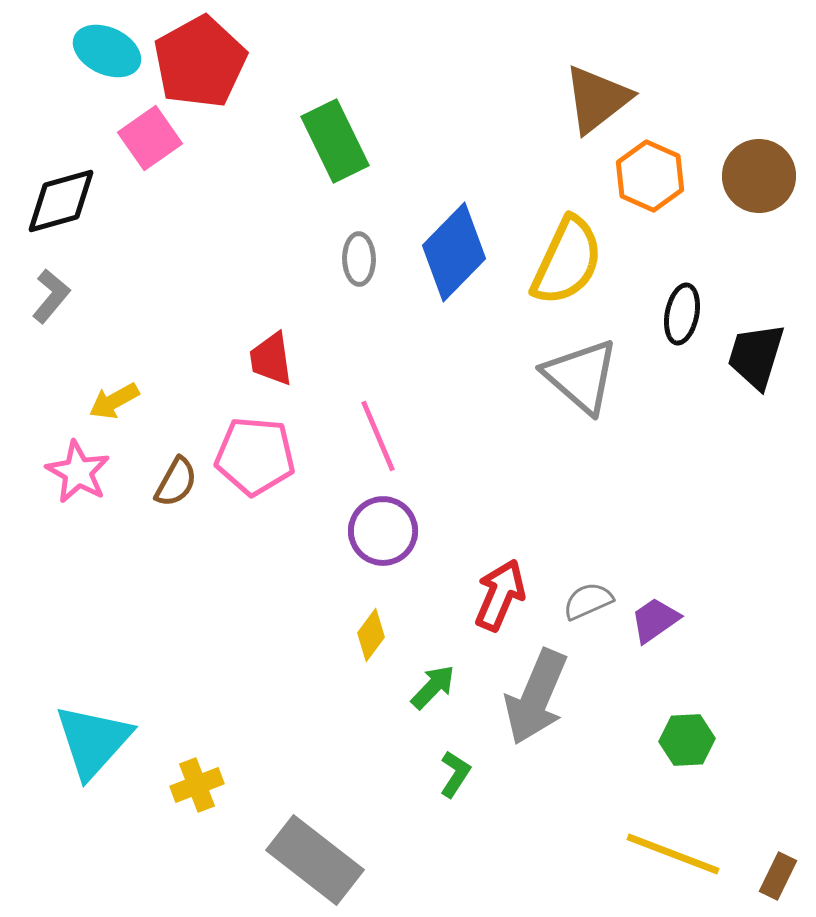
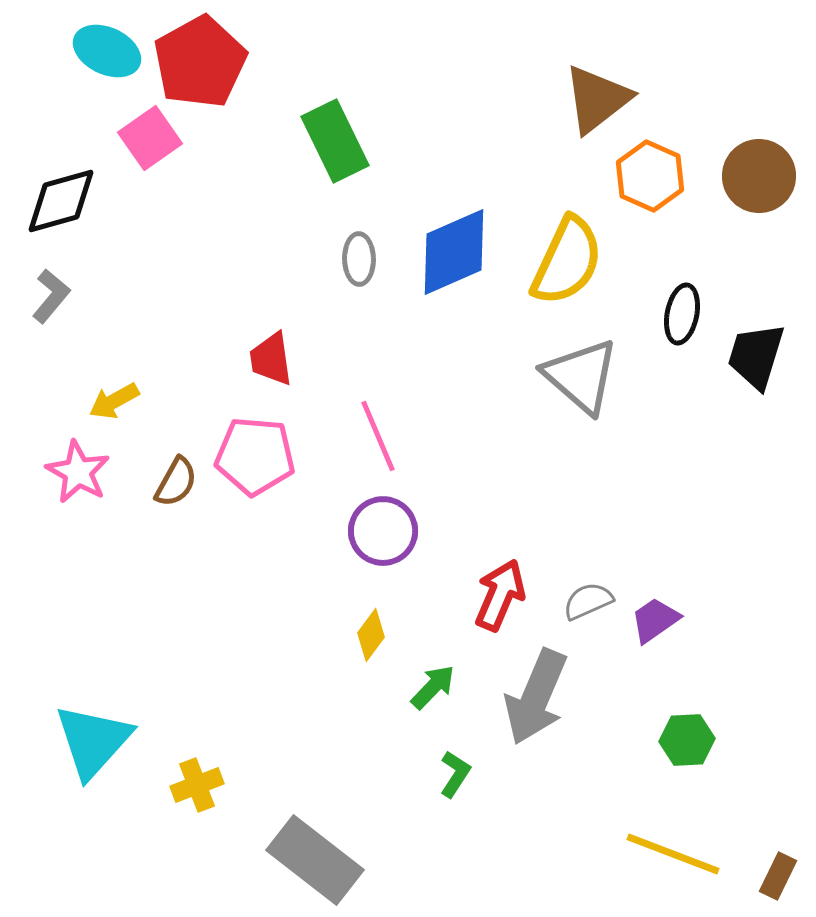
blue diamond: rotated 22 degrees clockwise
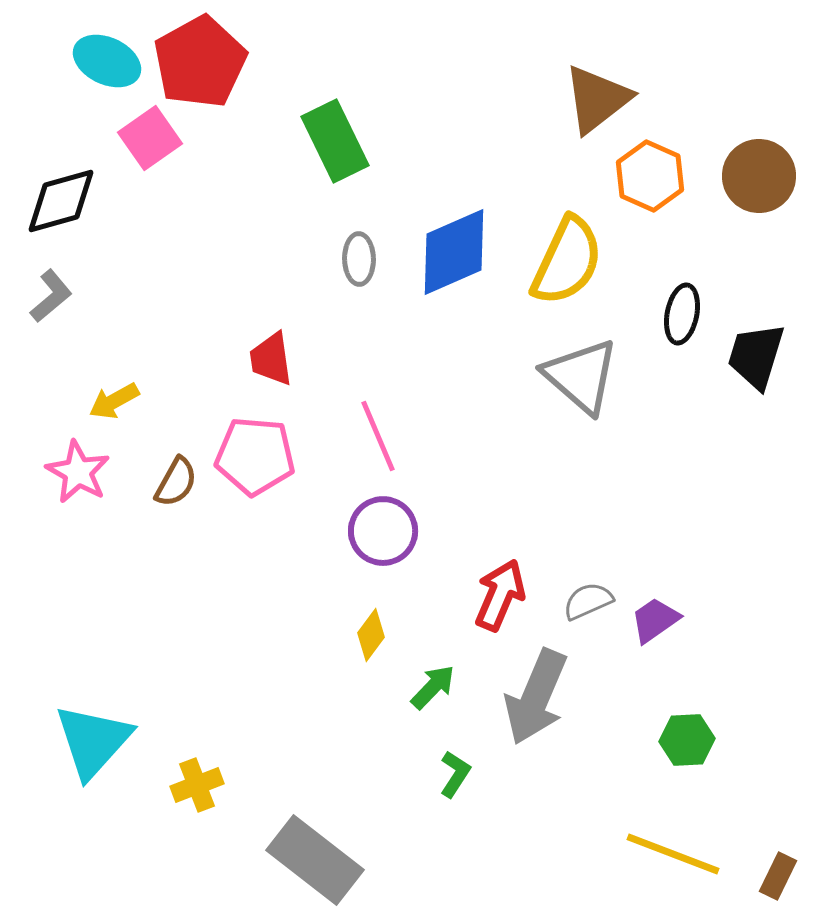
cyan ellipse: moved 10 px down
gray L-shape: rotated 10 degrees clockwise
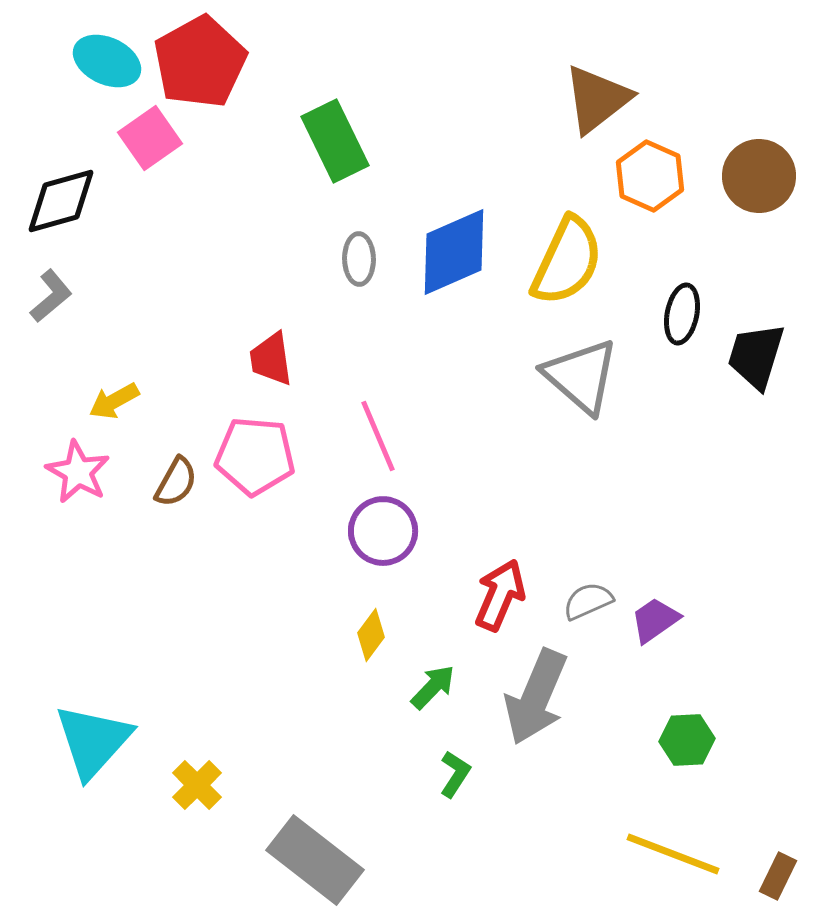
yellow cross: rotated 24 degrees counterclockwise
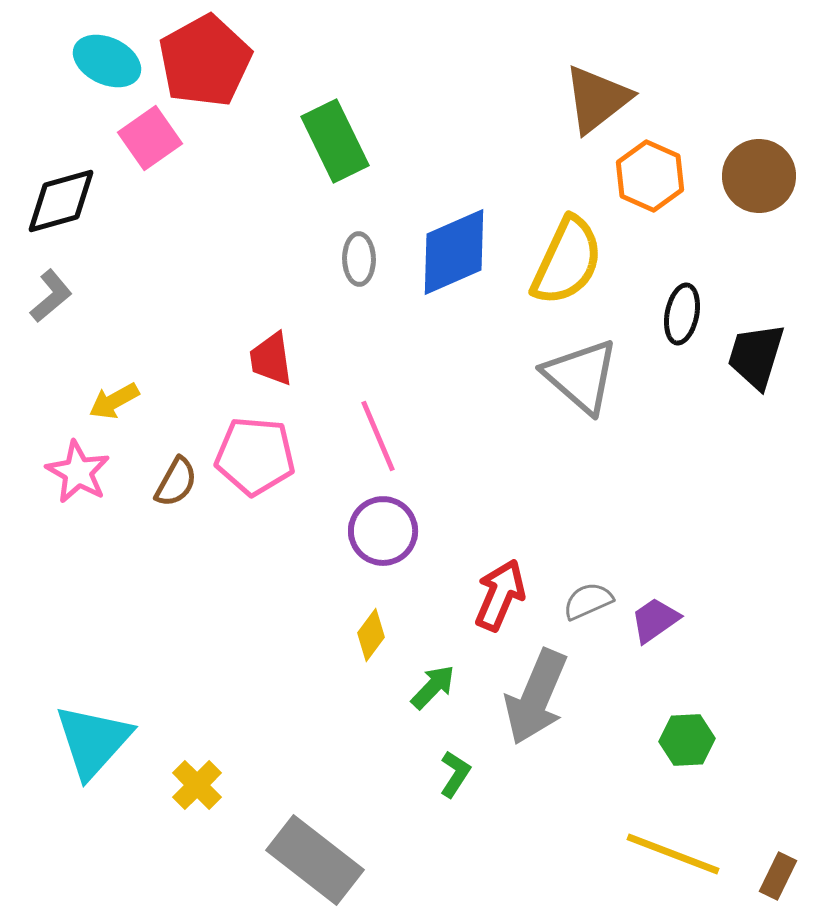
red pentagon: moved 5 px right, 1 px up
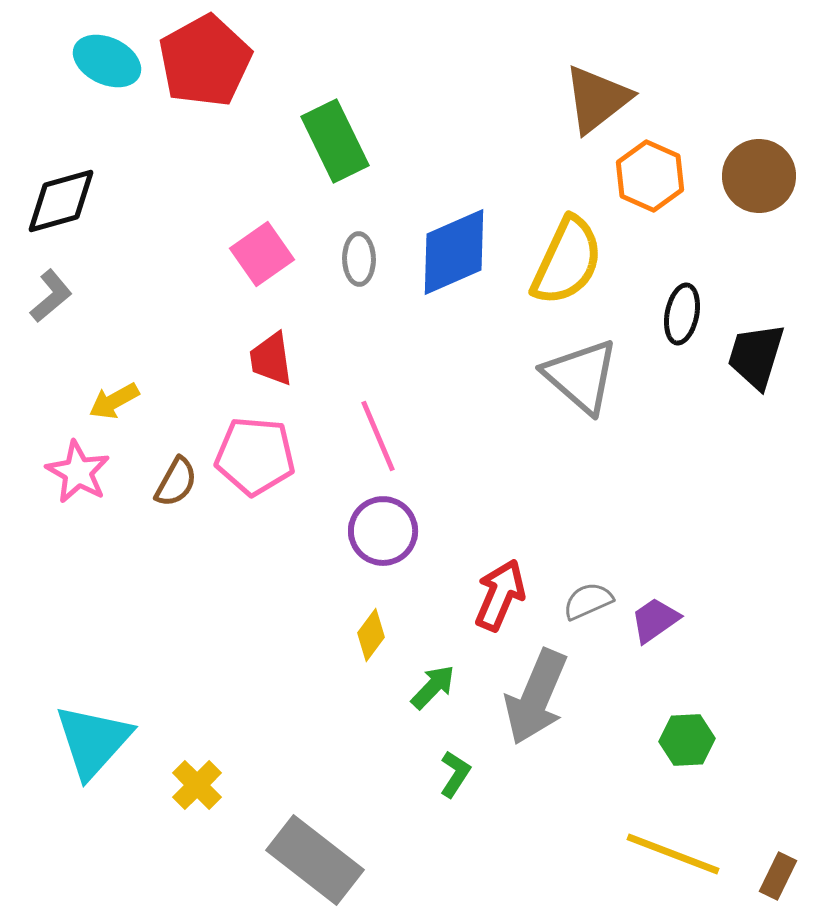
pink square: moved 112 px right, 116 px down
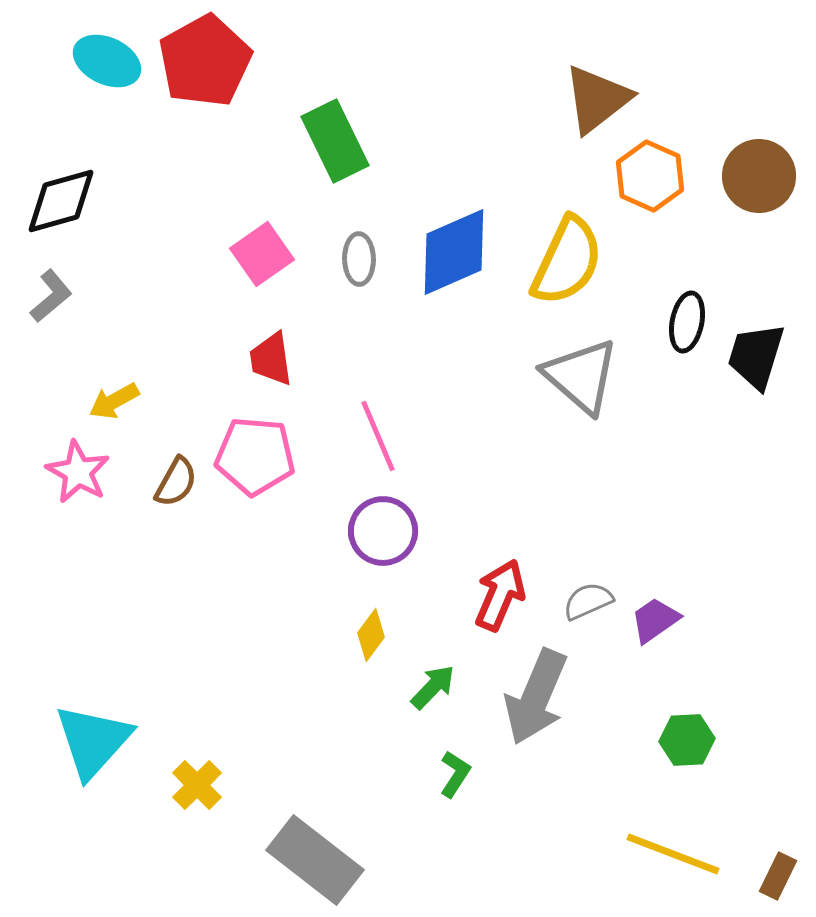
black ellipse: moved 5 px right, 8 px down
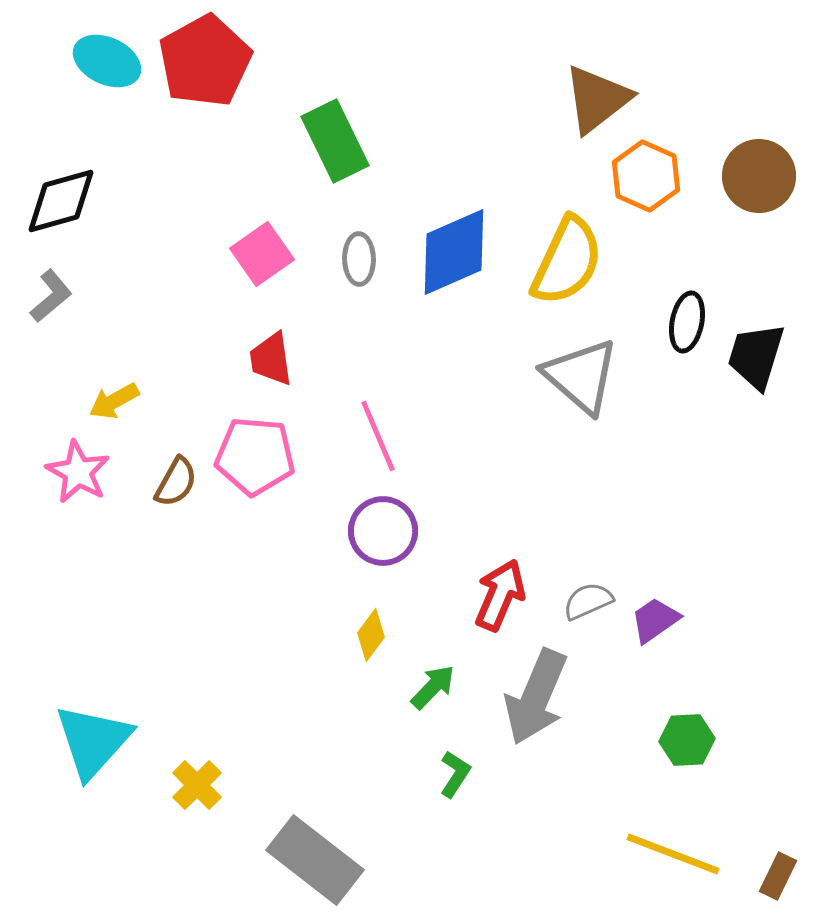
orange hexagon: moved 4 px left
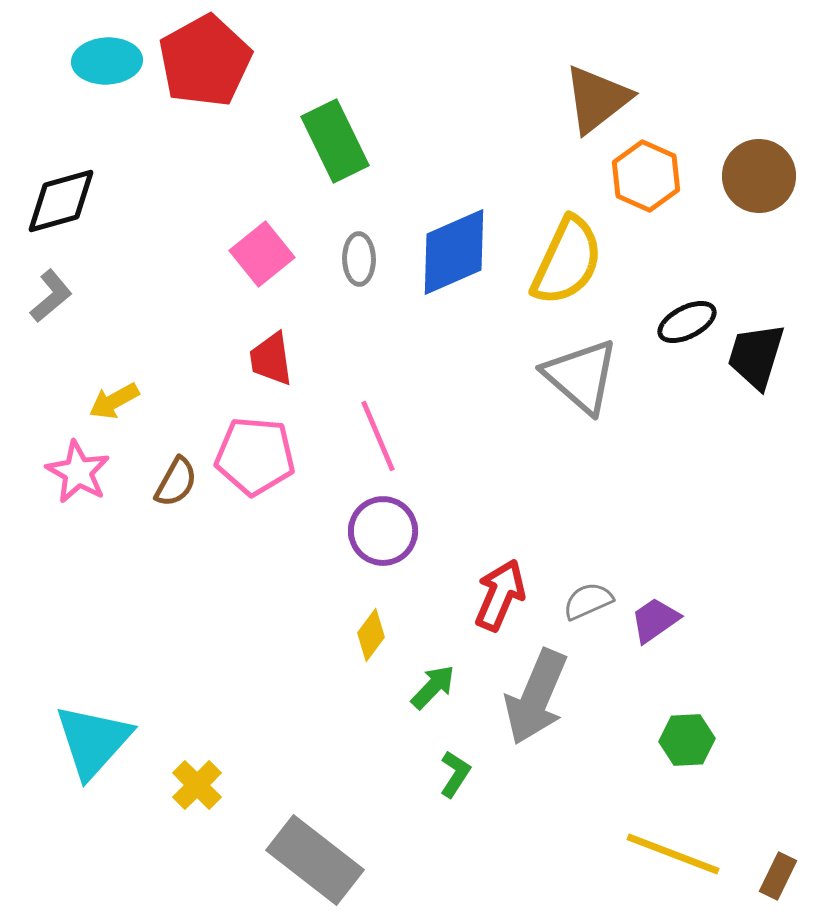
cyan ellipse: rotated 28 degrees counterclockwise
pink square: rotated 4 degrees counterclockwise
black ellipse: rotated 52 degrees clockwise
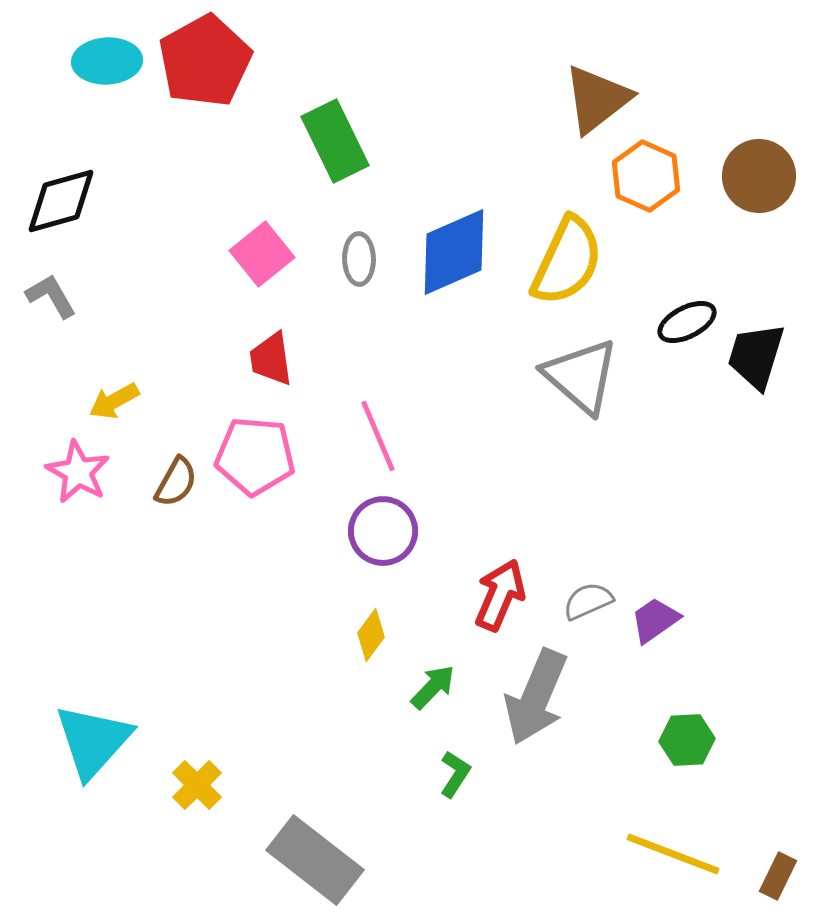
gray L-shape: rotated 80 degrees counterclockwise
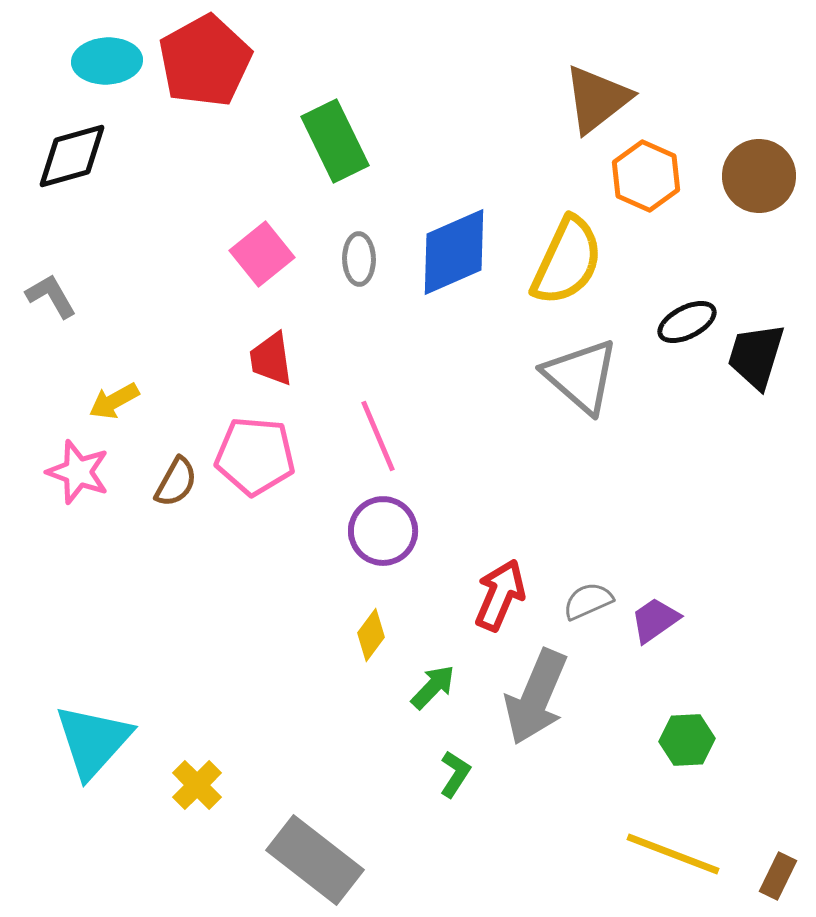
black diamond: moved 11 px right, 45 px up
pink star: rotated 10 degrees counterclockwise
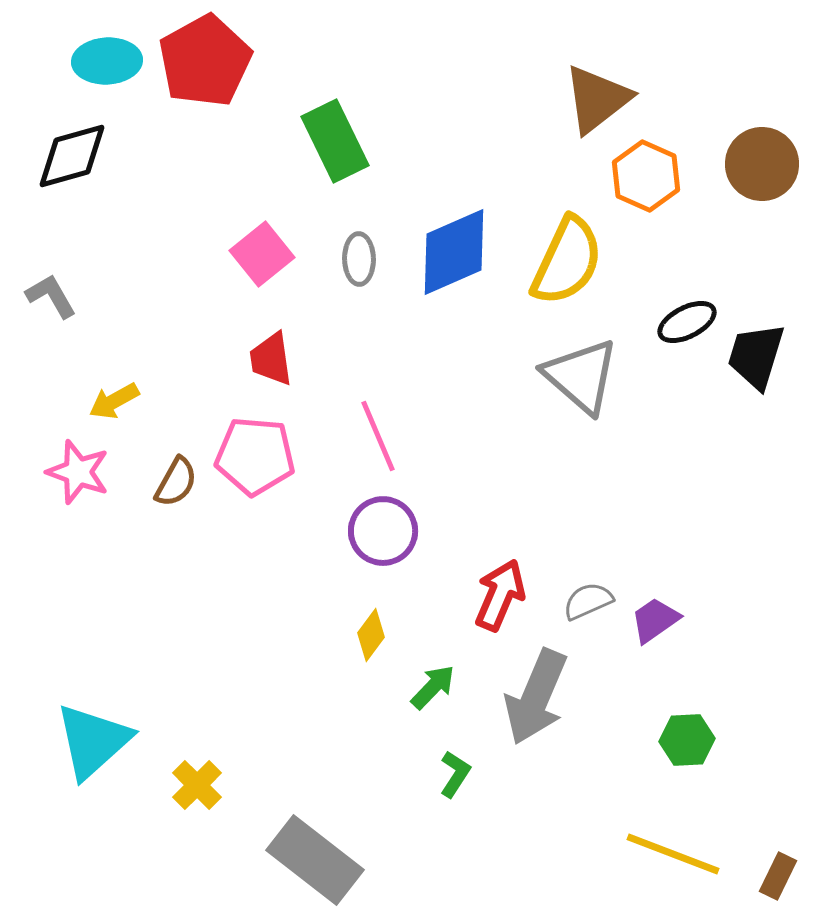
brown circle: moved 3 px right, 12 px up
cyan triangle: rotated 6 degrees clockwise
